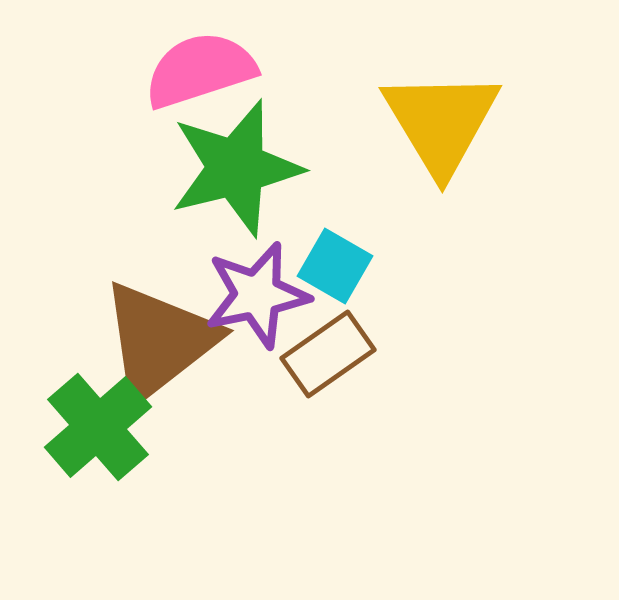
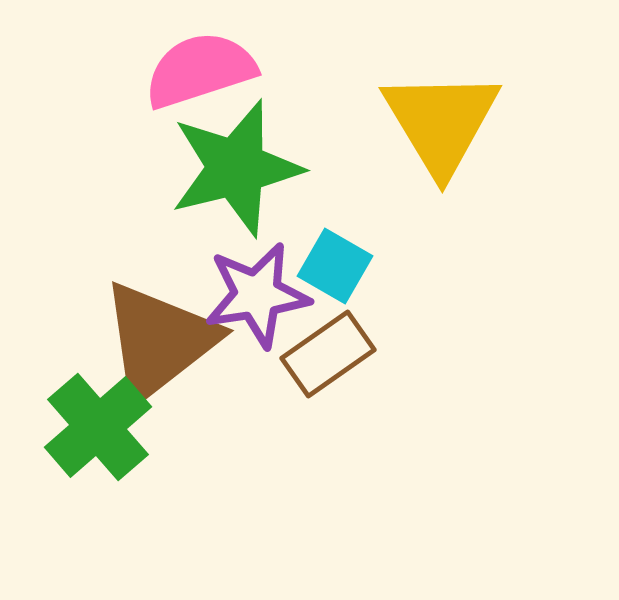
purple star: rotated 3 degrees clockwise
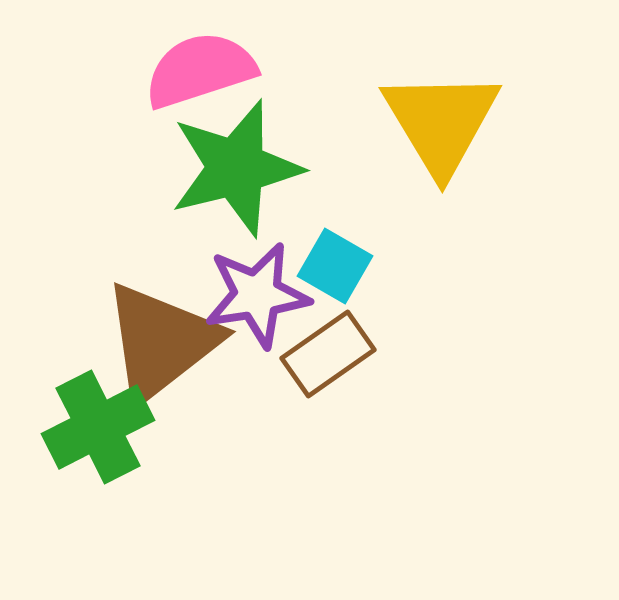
brown triangle: moved 2 px right, 1 px down
green cross: rotated 14 degrees clockwise
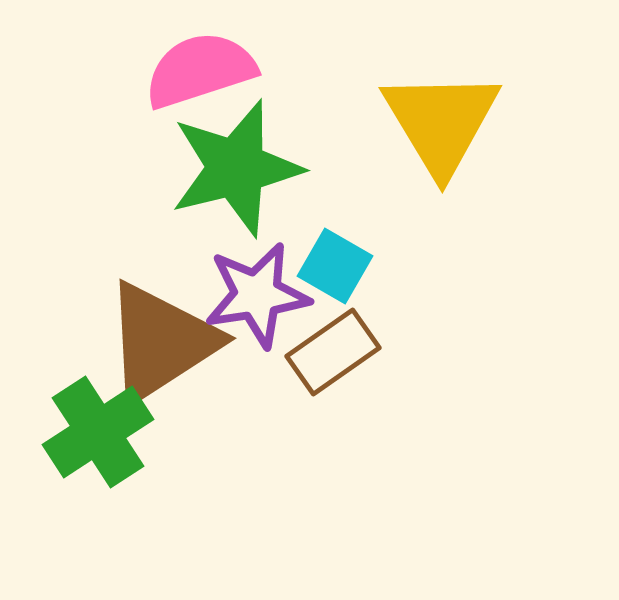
brown triangle: rotated 5 degrees clockwise
brown rectangle: moved 5 px right, 2 px up
green cross: moved 5 px down; rotated 6 degrees counterclockwise
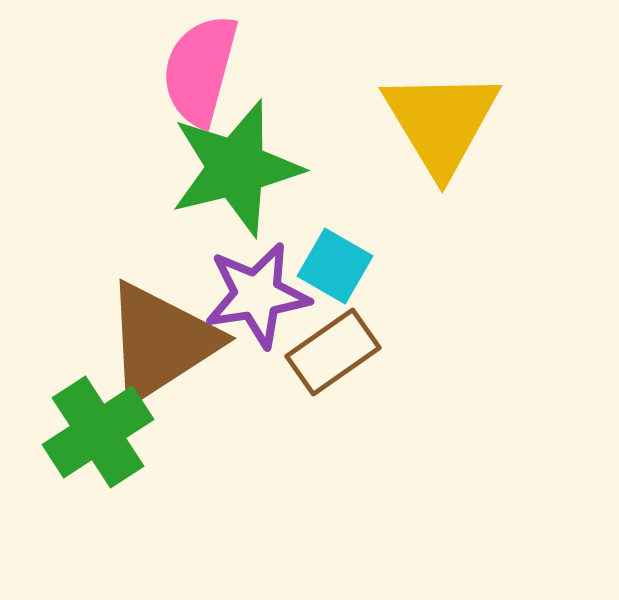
pink semicircle: rotated 57 degrees counterclockwise
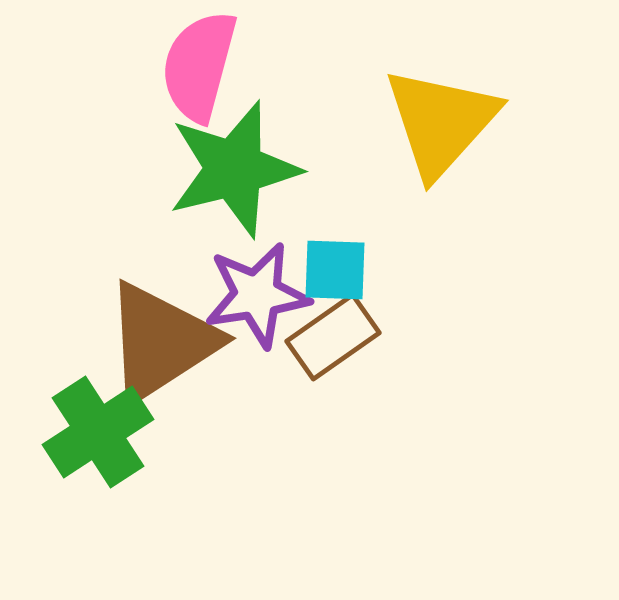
pink semicircle: moved 1 px left, 4 px up
yellow triangle: rotated 13 degrees clockwise
green star: moved 2 px left, 1 px down
cyan square: moved 4 px down; rotated 28 degrees counterclockwise
brown rectangle: moved 15 px up
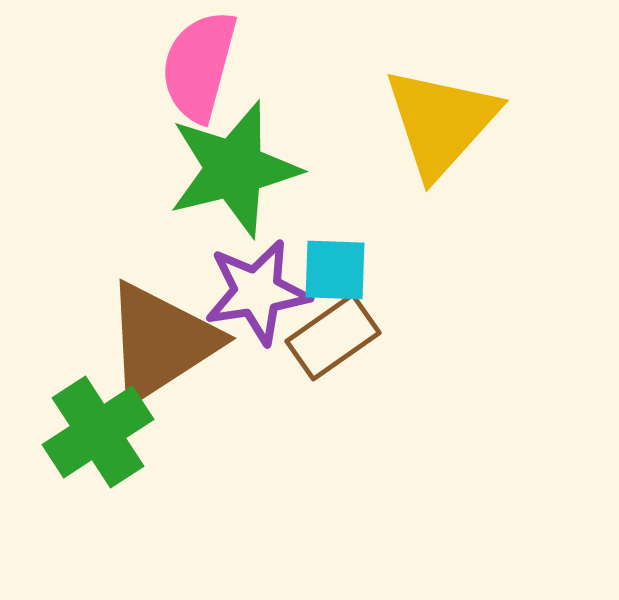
purple star: moved 3 px up
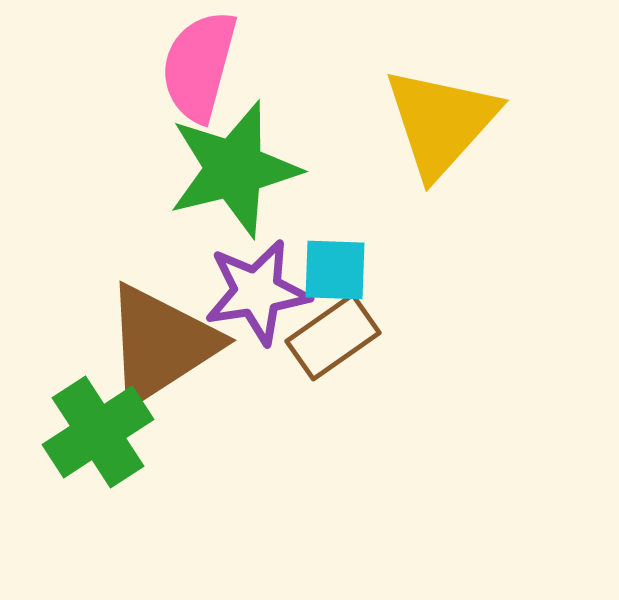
brown triangle: moved 2 px down
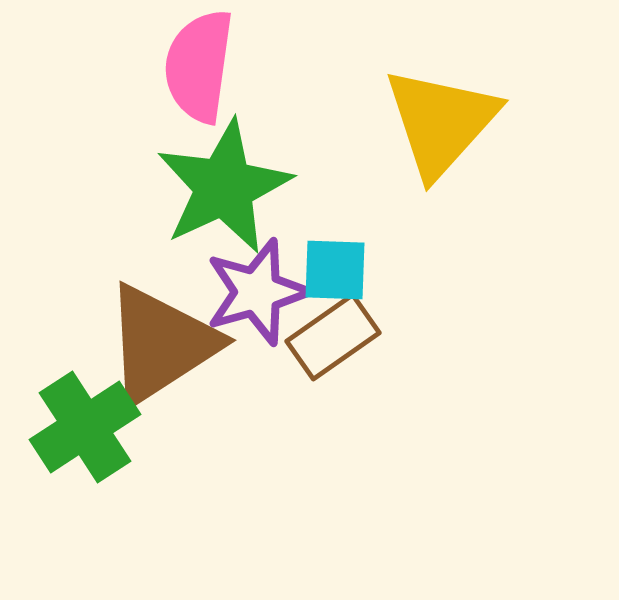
pink semicircle: rotated 7 degrees counterclockwise
green star: moved 10 px left, 18 px down; rotated 11 degrees counterclockwise
purple star: rotated 7 degrees counterclockwise
green cross: moved 13 px left, 5 px up
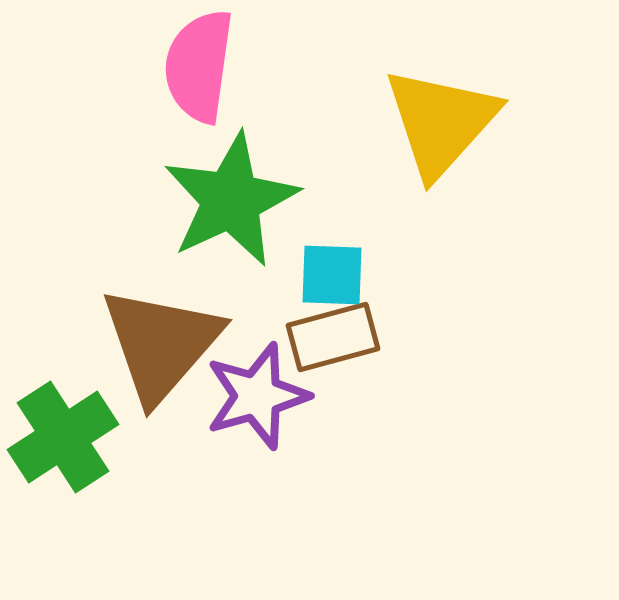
green star: moved 7 px right, 13 px down
cyan square: moved 3 px left, 5 px down
purple star: moved 104 px down
brown rectangle: rotated 20 degrees clockwise
brown triangle: rotated 16 degrees counterclockwise
green cross: moved 22 px left, 10 px down
